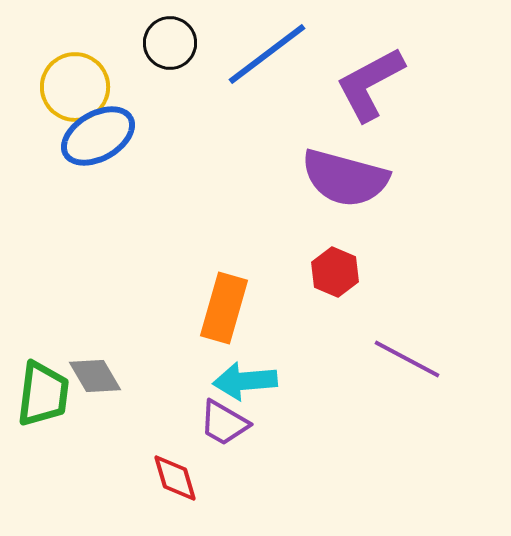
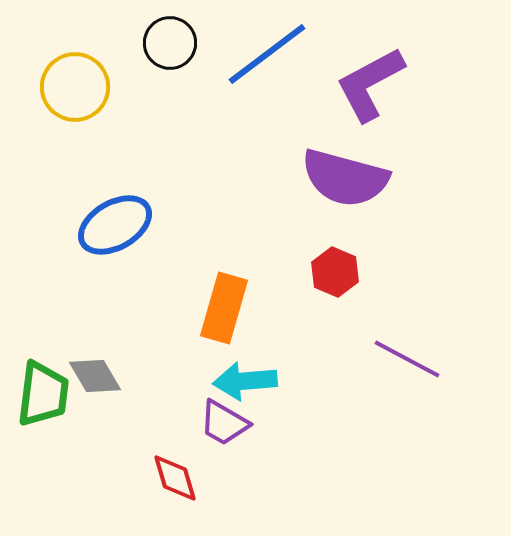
blue ellipse: moved 17 px right, 89 px down
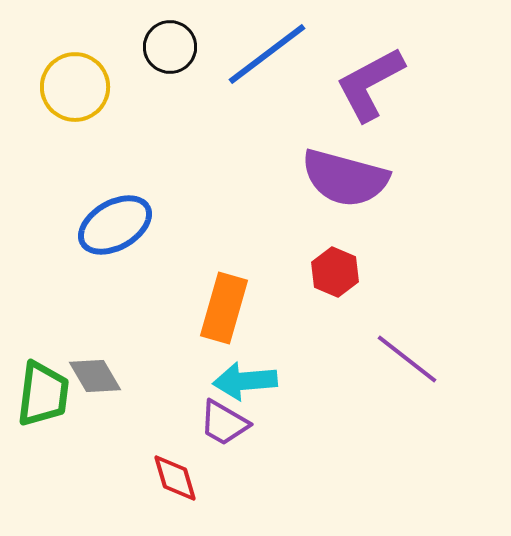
black circle: moved 4 px down
purple line: rotated 10 degrees clockwise
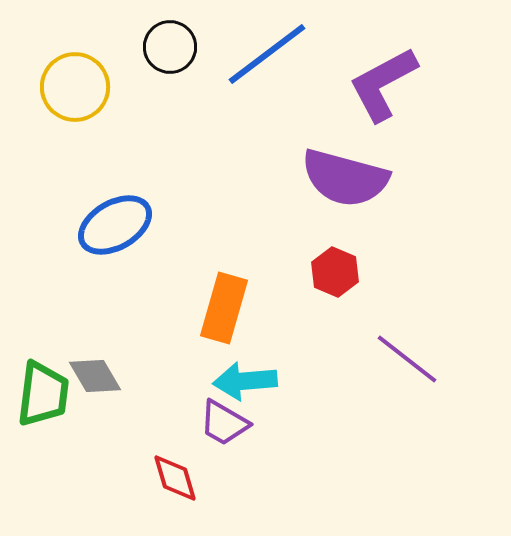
purple L-shape: moved 13 px right
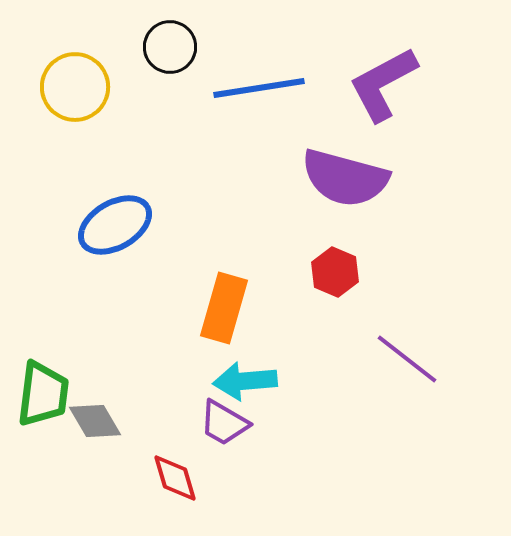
blue line: moved 8 px left, 34 px down; rotated 28 degrees clockwise
gray diamond: moved 45 px down
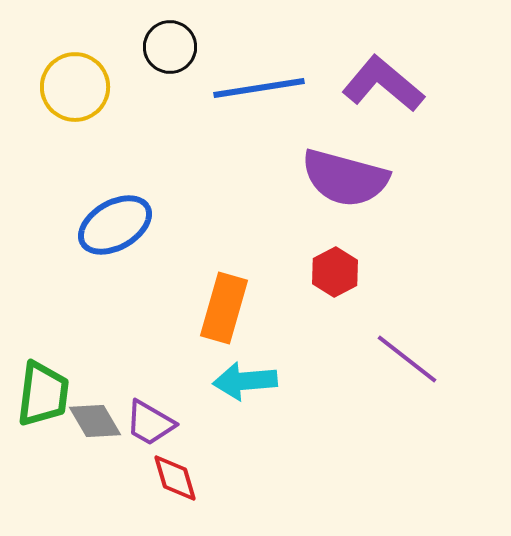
purple L-shape: rotated 68 degrees clockwise
red hexagon: rotated 9 degrees clockwise
purple trapezoid: moved 74 px left
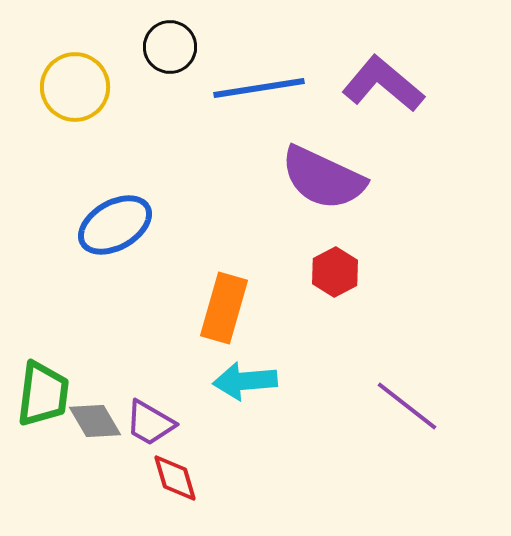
purple semicircle: moved 22 px left; rotated 10 degrees clockwise
purple line: moved 47 px down
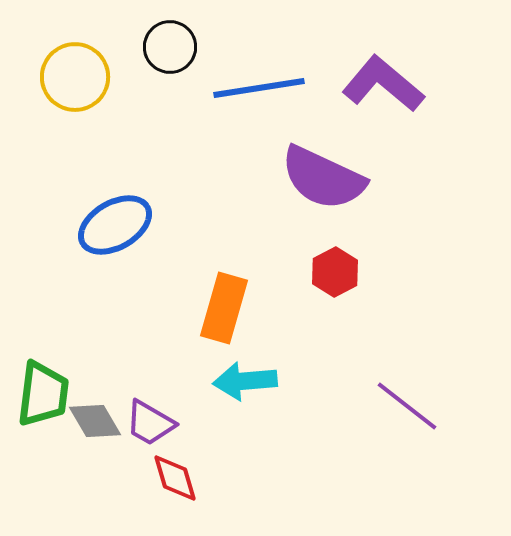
yellow circle: moved 10 px up
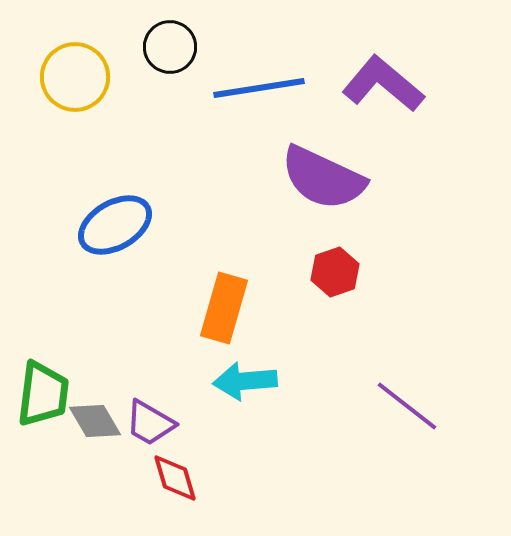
red hexagon: rotated 9 degrees clockwise
